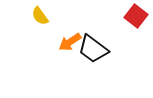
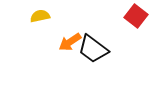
yellow semicircle: rotated 114 degrees clockwise
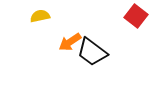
black trapezoid: moved 1 px left, 3 px down
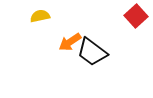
red square: rotated 10 degrees clockwise
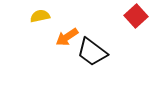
orange arrow: moved 3 px left, 5 px up
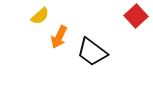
yellow semicircle: rotated 150 degrees clockwise
orange arrow: moved 8 px left; rotated 30 degrees counterclockwise
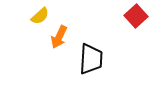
black trapezoid: moved 1 px left, 7 px down; rotated 124 degrees counterclockwise
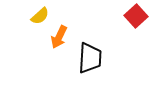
black trapezoid: moved 1 px left, 1 px up
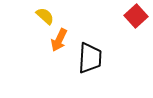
yellow semicircle: moved 5 px right; rotated 96 degrees counterclockwise
orange arrow: moved 3 px down
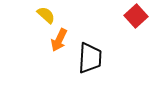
yellow semicircle: moved 1 px right, 1 px up
